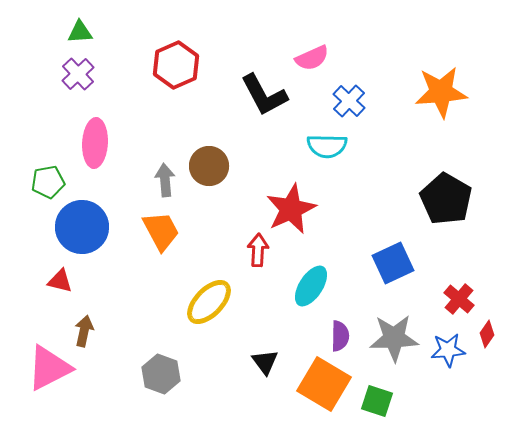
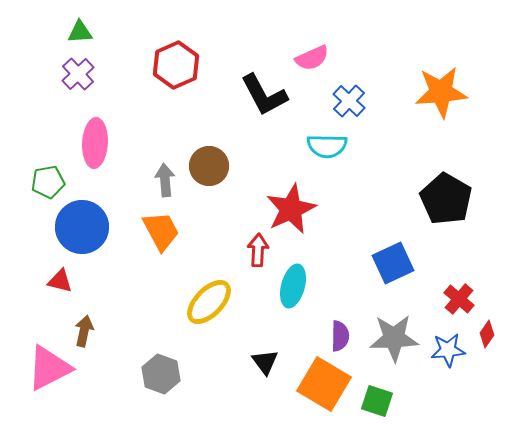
cyan ellipse: moved 18 px left; rotated 18 degrees counterclockwise
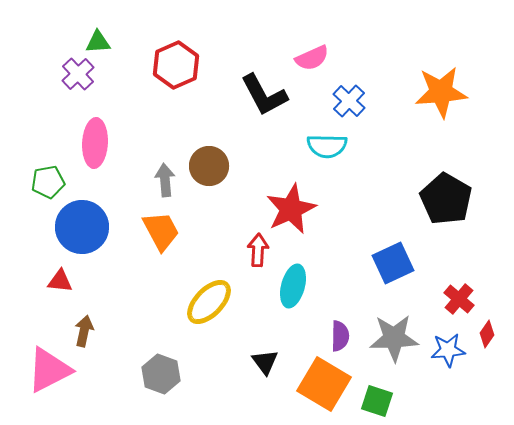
green triangle: moved 18 px right, 10 px down
red triangle: rotated 8 degrees counterclockwise
pink triangle: moved 2 px down
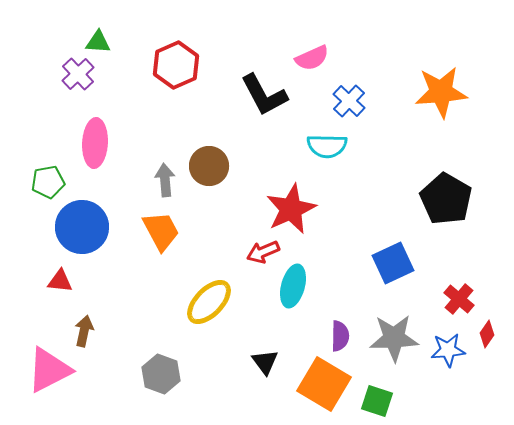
green triangle: rotated 8 degrees clockwise
red arrow: moved 5 px right, 2 px down; rotated 116 degrees counterclockwise
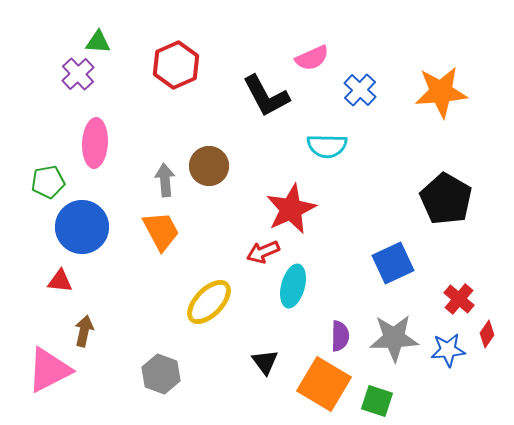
black L-shape: moved 2 px right, 1 px down
blue cross: moved 11 px right, 11 px up
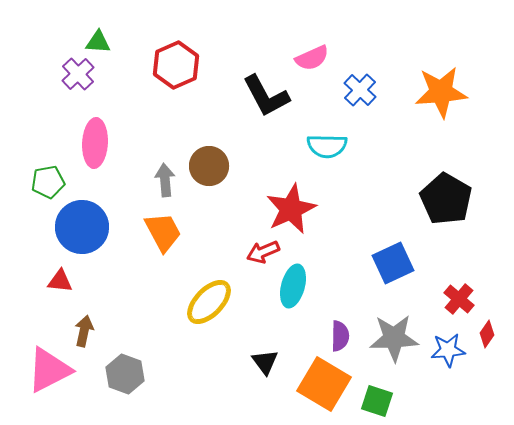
orange trapezoid: moved 2 px right, 1 px down
gray hexagon: moved 36 px left
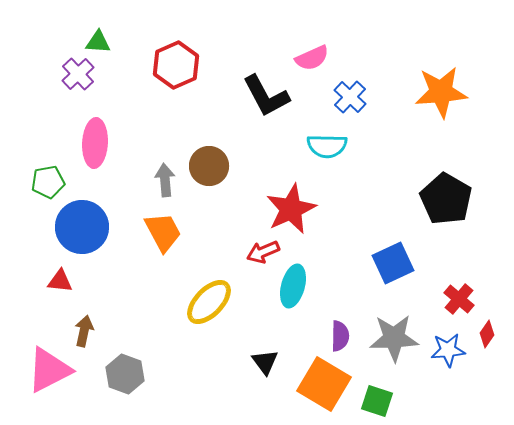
blue cross: moved 10 px left, 7 px down
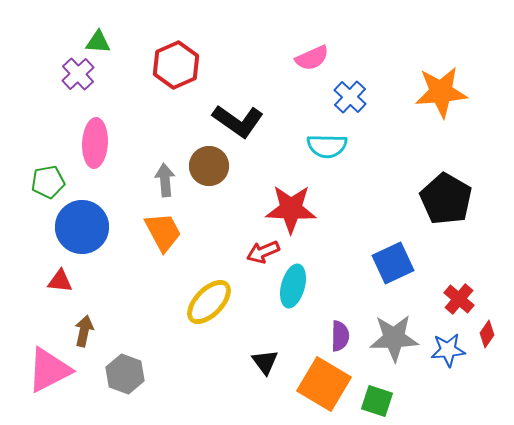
black L-shape: moved 28 px left, 25 px down; rotated 27 degrees counterclockwise
red star: rotated 27 degrees clockwise
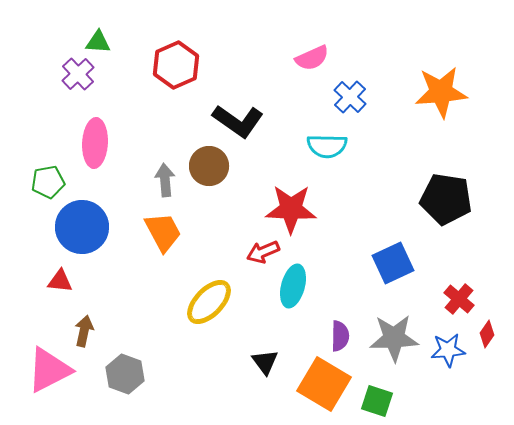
black pentagon: rotated 21 degrees counterclockwise
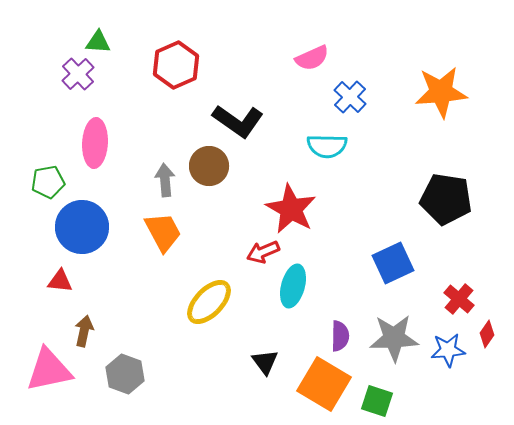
red star: rotated 27 degrees clockwise
pink triangle: rotated 15 degrees clockwise
